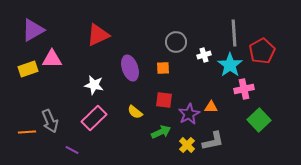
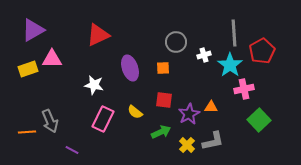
pink rectangle: moved 9 px right, 1 px down; rotated 20 degrees counterclockwise
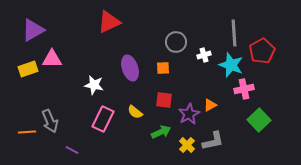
red triangle: moved 11 px right, 13 px up
cyan star: moved 1 px right; rotated 15 degrees counterclockwise
orange triangle: moved 1 px left, 2 px up; rotated 32 degrees counterclockwise
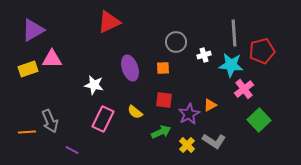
red pentagon: rotated 15 degrees clockwise
cyan star: rotated 15 degrees counterclockwise
pink cross: rotated 24 degrees counterclockwise
gray L-shape: moved 1 px right; rotated 45 degrees clockwise
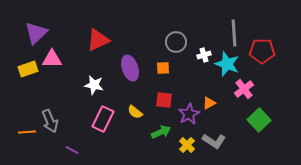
red triangle: moved 11 px left, 18 px down
purple triangle: moved 3 px right, 3 px down; rotated 15 degrees counterclockwise
red pentagon: rotated 15 degrees clockwise
cyan star: moved 4 px left, 1 px up; rotated 15 degrees clockwise
orange triangle: moved 1 px left, 2 px up
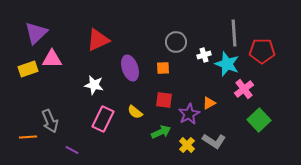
orange line: moved 1 px right, 5 px down
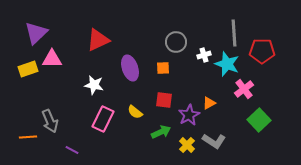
purple star: moved 1 px down
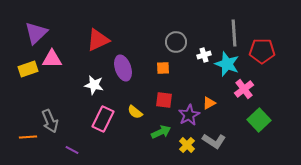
purple ellipse: moved 7 px left
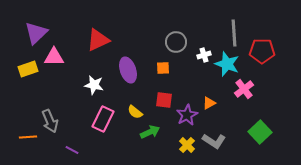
pink triangle: moved 2 px right, 2 px up
purple ellipse: moved 5 px right, 2 px down
purple star: moved 2 px left
green square: moved 1 px right, 12 px down
green arrow: moved 11 px left
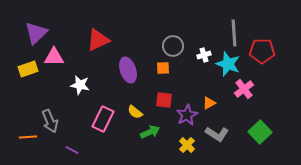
gray circle: moved 3 px left, 4 px down
cyan star: moved 1 px right
white star: moved 14 px left
gray L-shape: moved 3 px right, 7 px up
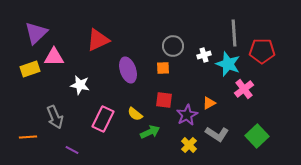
yellow rectangle: moved 2 px right
yellow semicircle: moved 2 px down
gray arrow: moved 5 px right, 4 px up
green square: moved 3 px left, 4 px down
yellow cross: moved 2 px right
